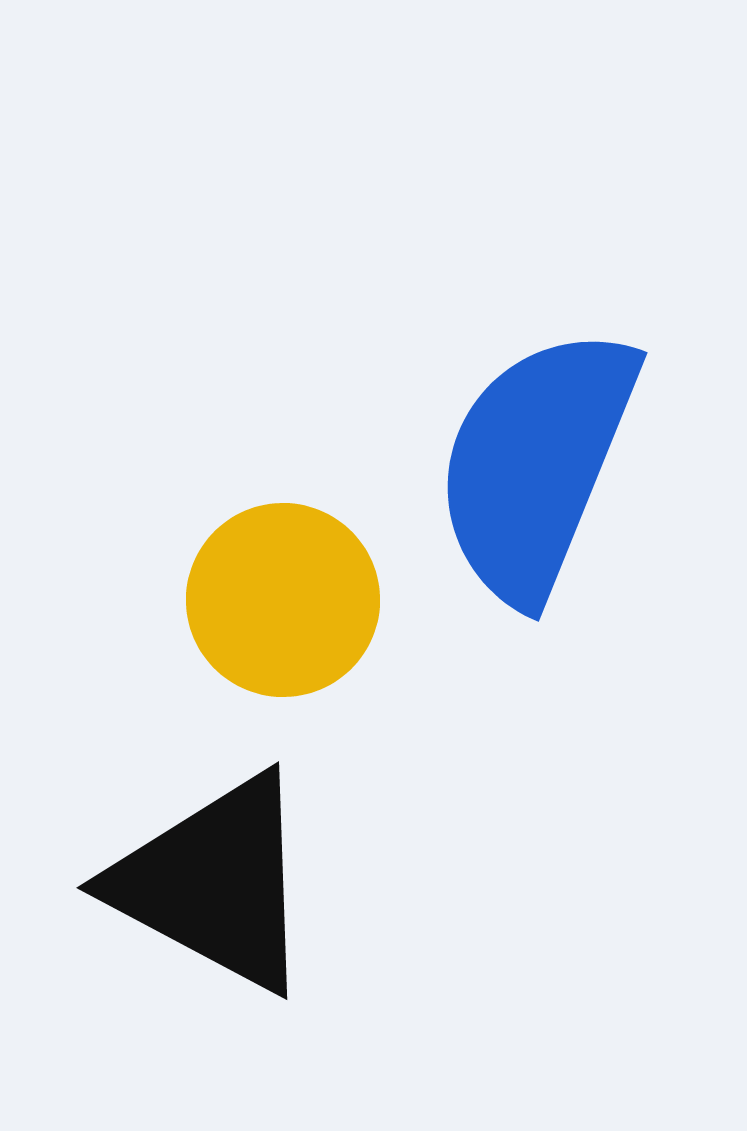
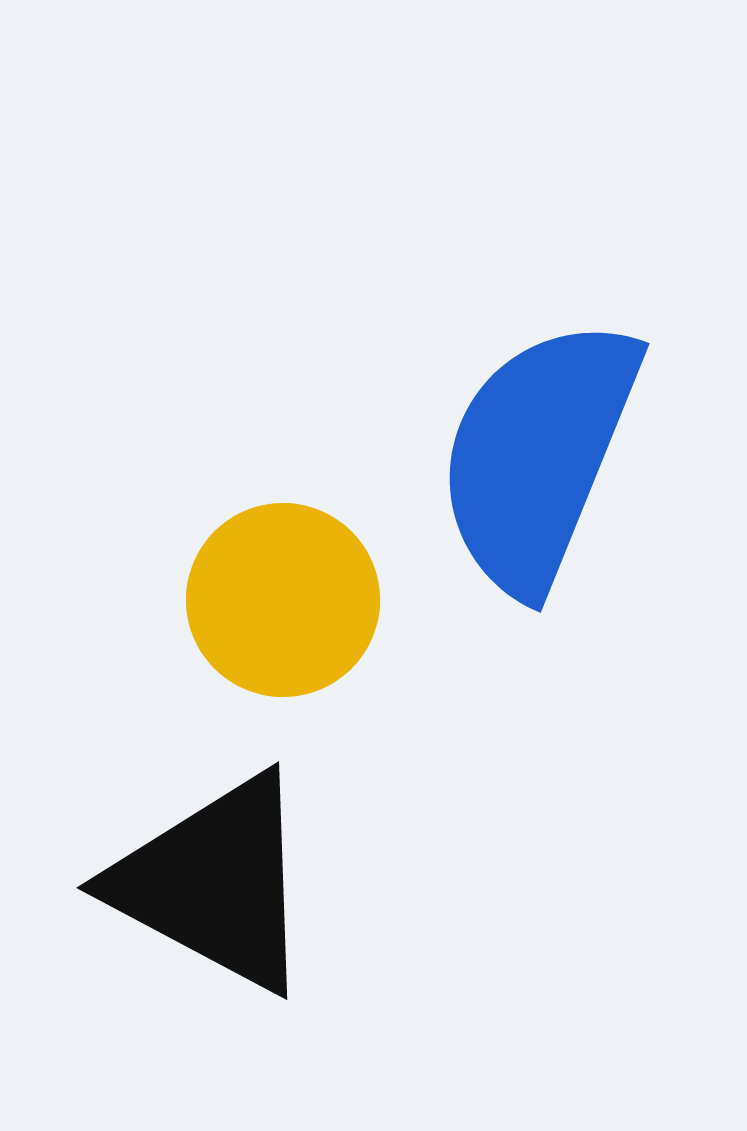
blue semicircle: moved 2 px right, 9 px up
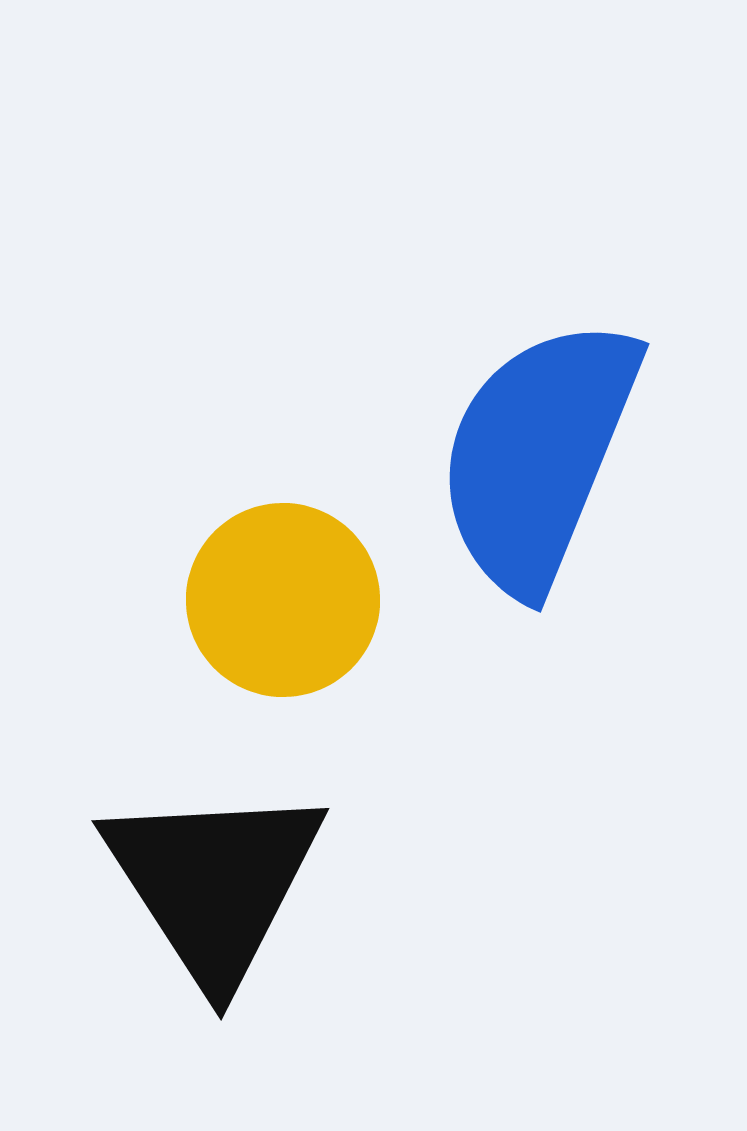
black triangle: rotated 29 degrees clockwise
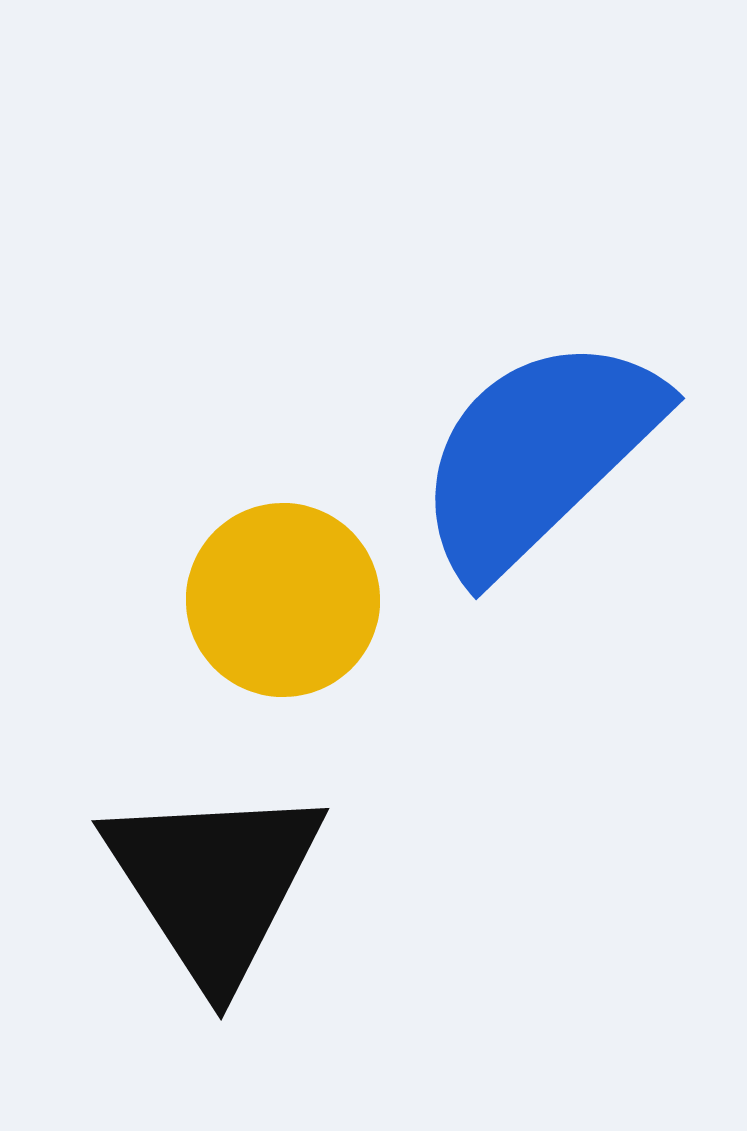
blue semicircle: rotated 24 degrees clockwise
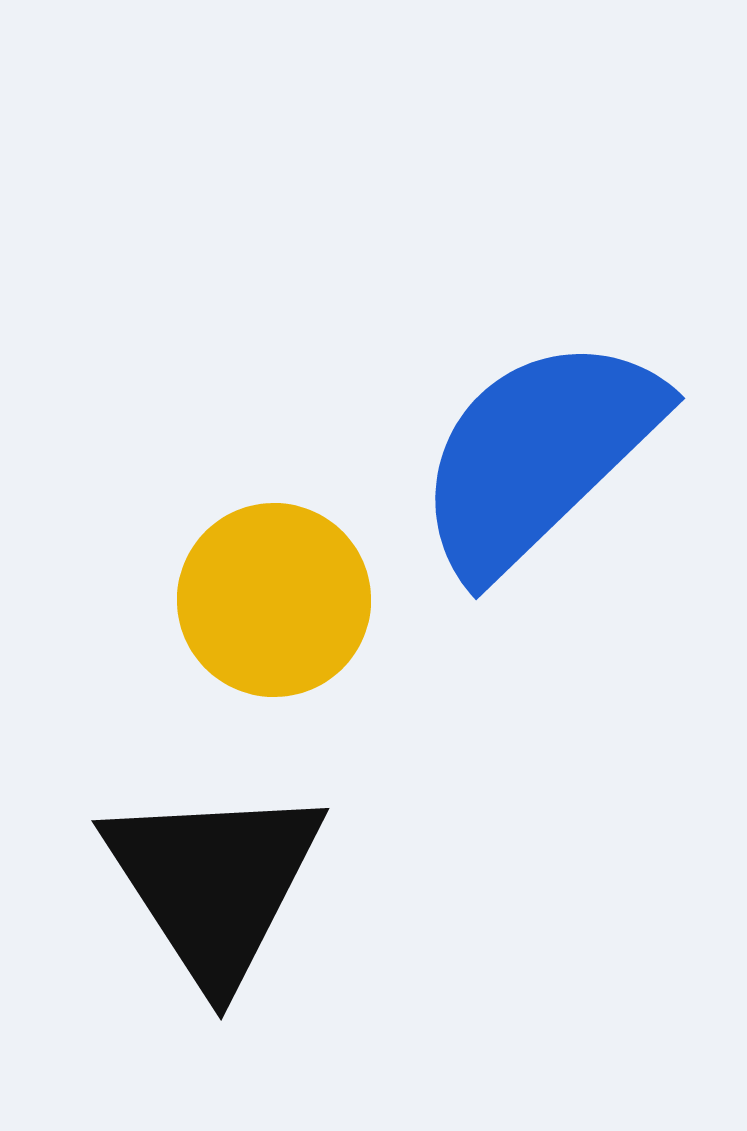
yellow circle: moved 9 px left
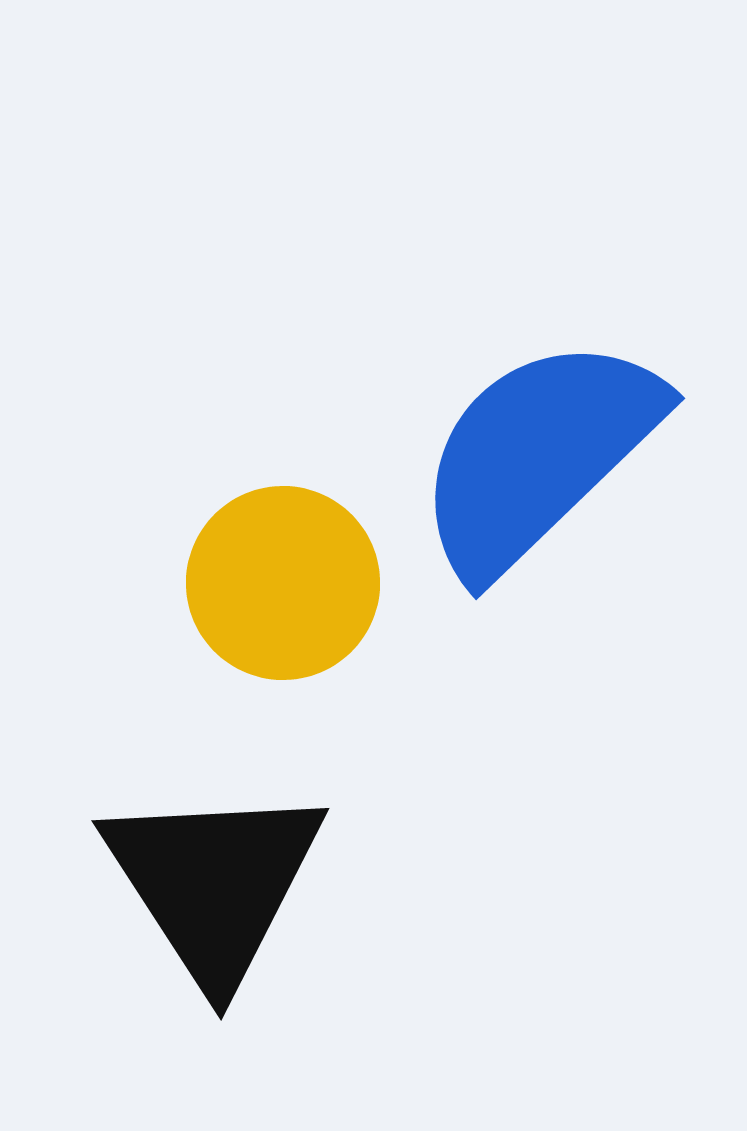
yellow circle: moved 9 px right, 17 px up
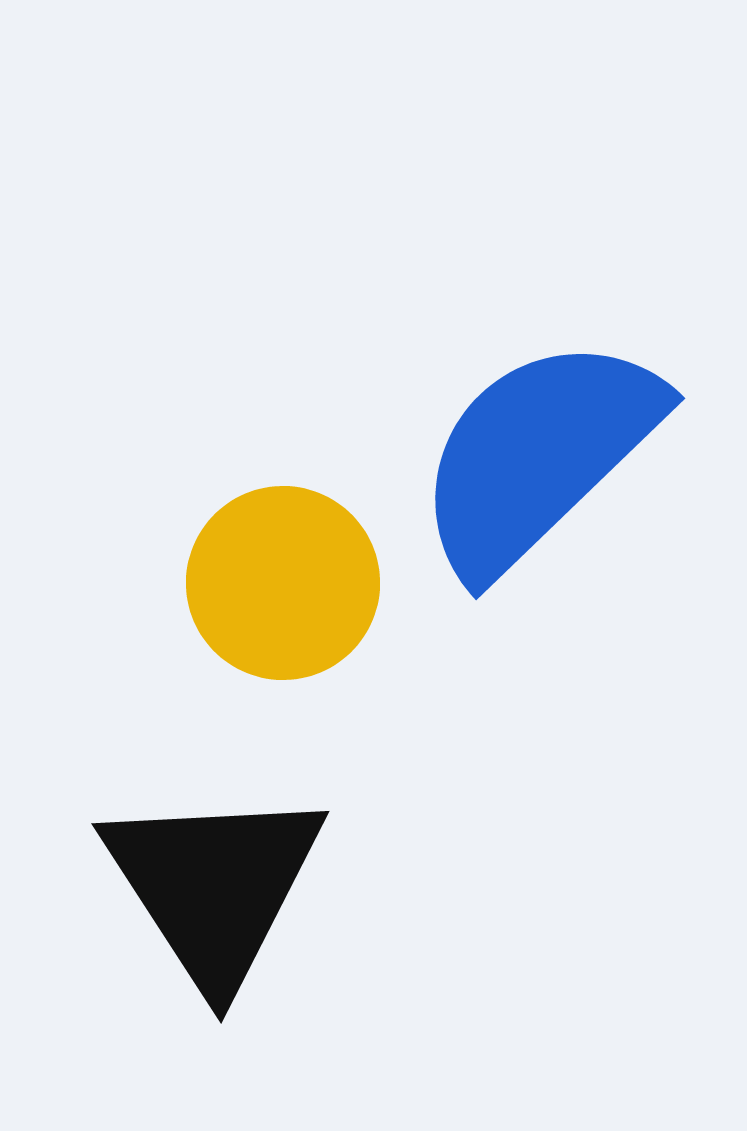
black triangle: moved 3 px down
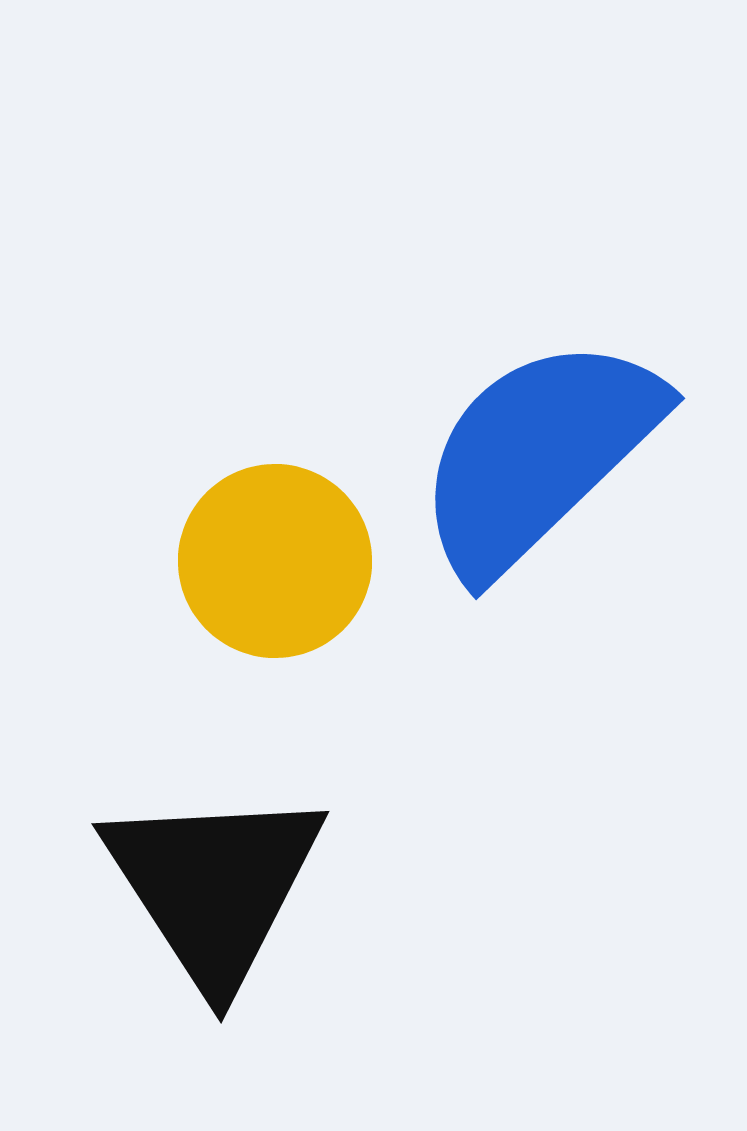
yellow circle: moved 8 px left, 22 px up
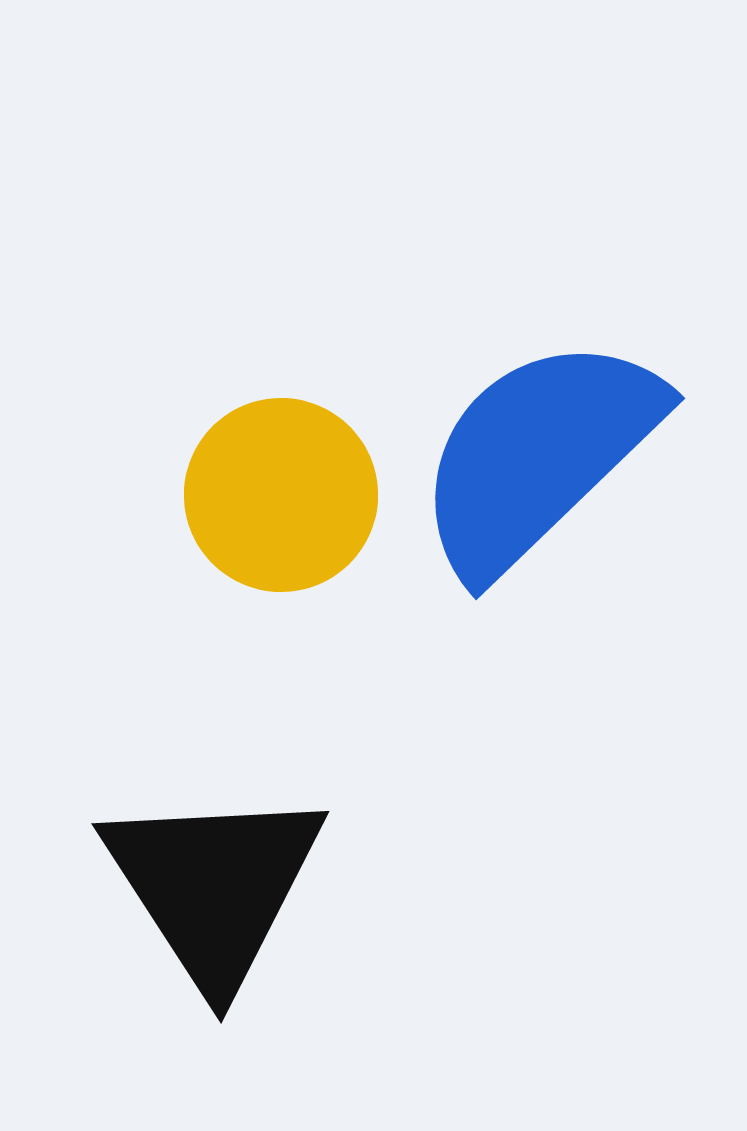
yellow circle: moved 6 px right, 66 px up
